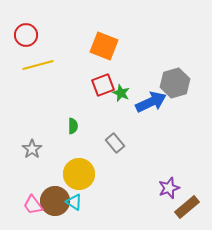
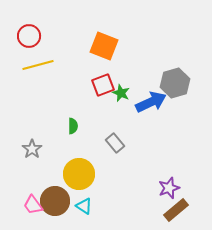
red circle: moved 3 px right, 1 px down
cyan triangle: moved 10 px right, 4 px down
brown rectangle: moved 11 px left, 3 px down
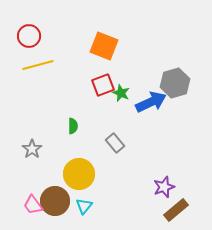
purple star: moved 5 px left, 1 px up
cyan triangle: rotated 36 degrees clockwise
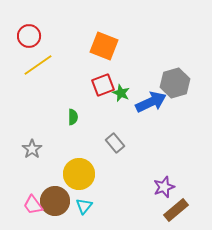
yellow line: rotated 20 degrees counterclockwise
green semicircle: moved 9 px up
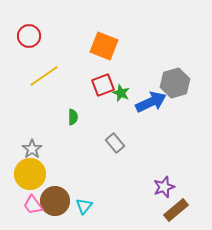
yellow line: moved 6 px right, 11 px down
yellow circle: moved 49 px left
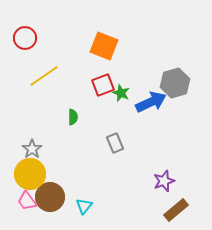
red circle: moved 4 px left, 2 px down
gray rectangle: rotated 18 degrees clockwise
purple star: moved 6 px up
brown circle: moved 5 px left, 4 px up
pink trapezoid: moved 6 px left, 4 px up
